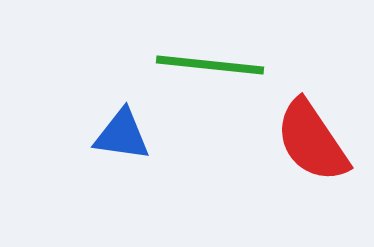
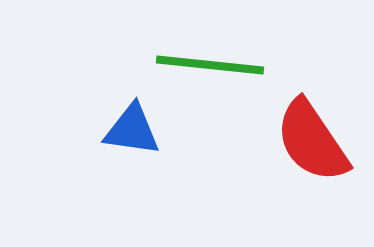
blue triangle: moved 10 px right, 5 px up
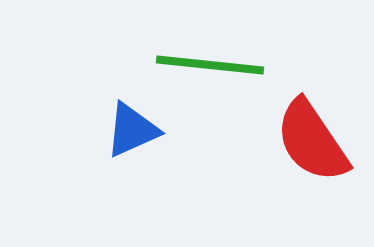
blue triangle: rotated 32 degrees counterclockwise
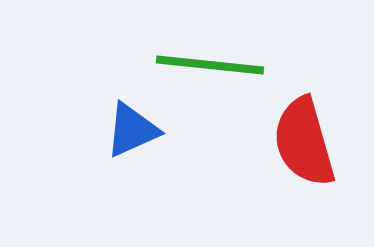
red semicircle: moved 8 px left, 1 px down; rotated 18 degrees clockwise
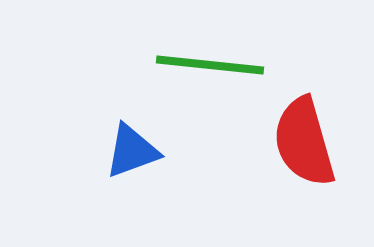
blue triangle: moved 21 px down; rotated 4 degrees clockwise
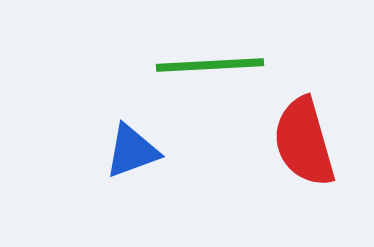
green line: rotated 9 degrees counterclockwise
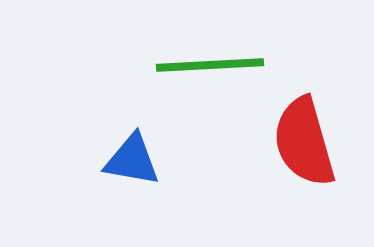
blue triangle: moved 9 px down; rotated 30 degrees clockwise
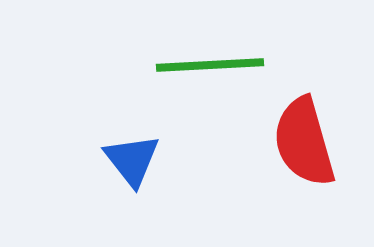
blue triangle: rotated 42 degrees clockwise
